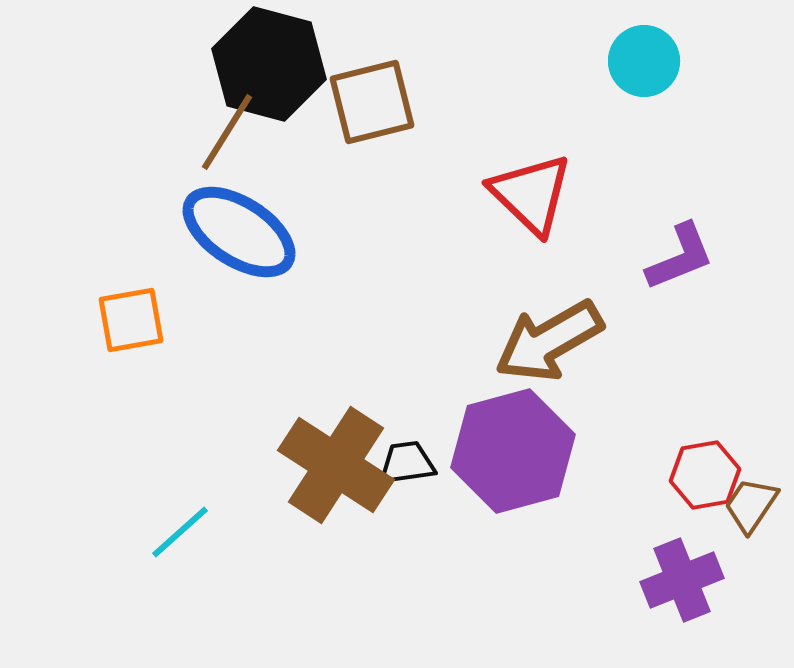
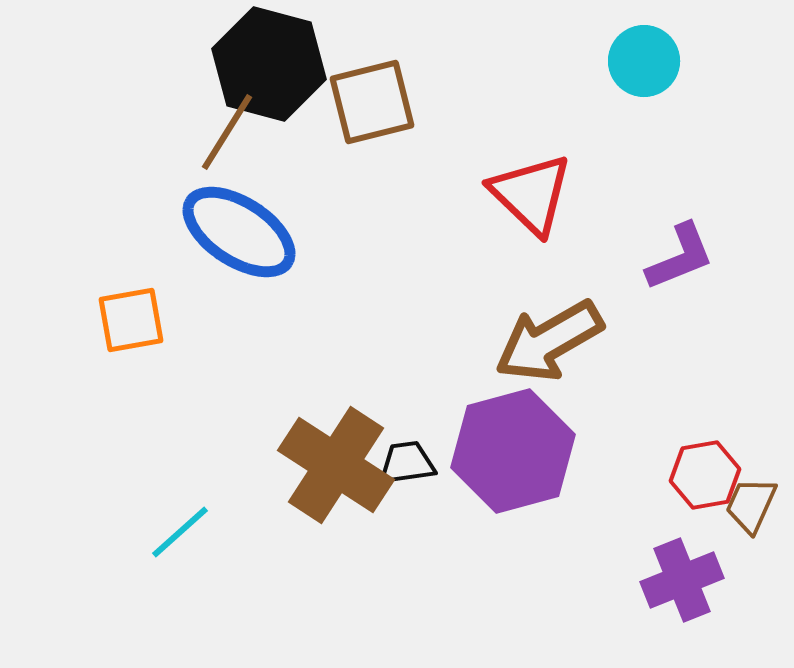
brown trapezoid: rotated 10 degrees counterclockwise
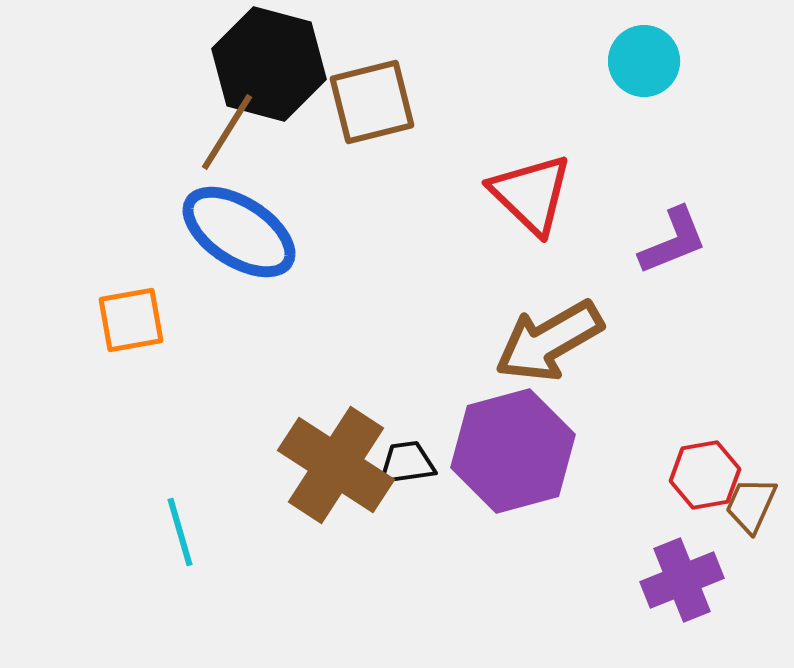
purple L-shape: moved 7 px left, 16 px up
cyan line: rotated 64 degrees counterclockwise
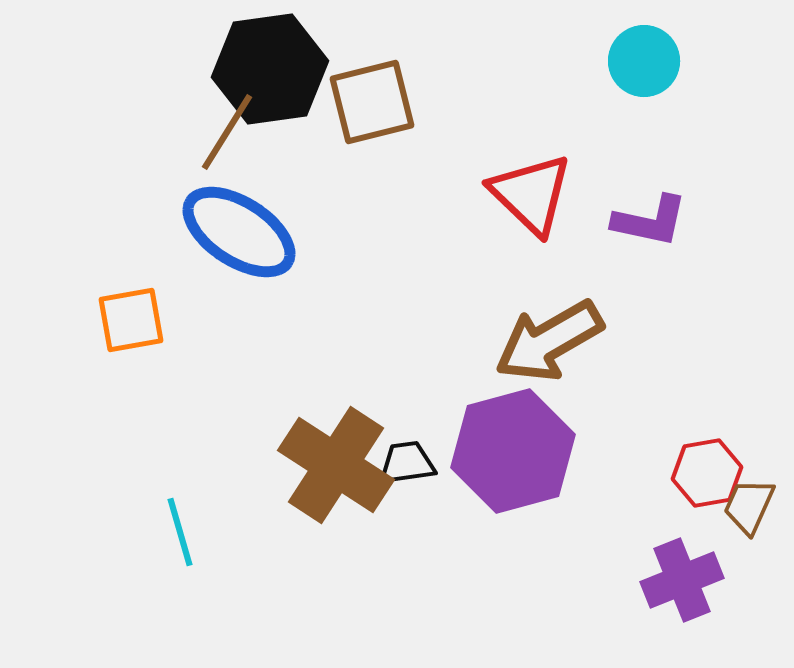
black hexagon: moved 1 px right, 5 px down; rotated 23 degrees counterclockwise
purple L-shape: moved 23 px left, 20 px up; rotated 34 degrees clockwise
red hexagon: moved 2 px right, 2 px up
brown trapezoid: moved 2 px left, 1 px down
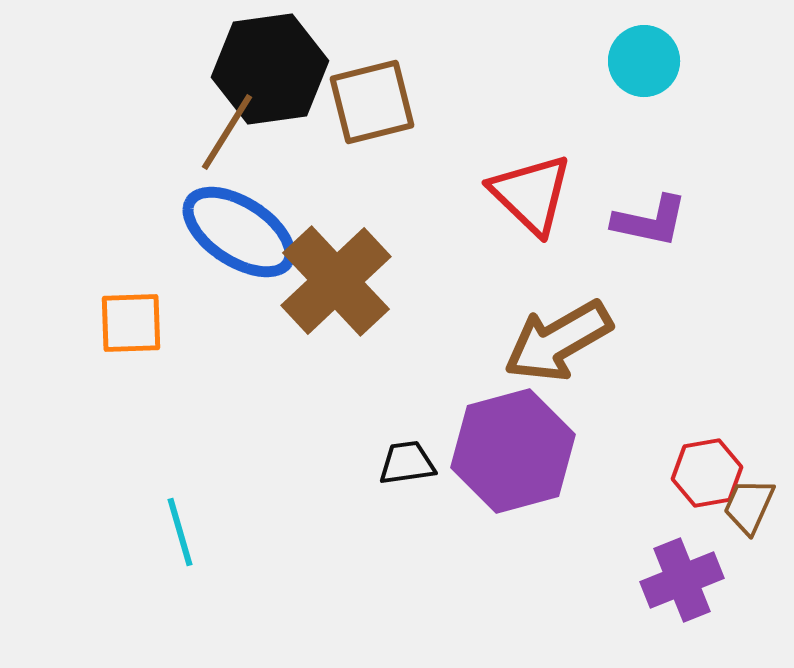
orange square: moved 3 px down; rotated 8 degrees clockwise
brown arrow: moved 9 px right
brown cross: moved 184 px up; rotated 14 degrees clockwise
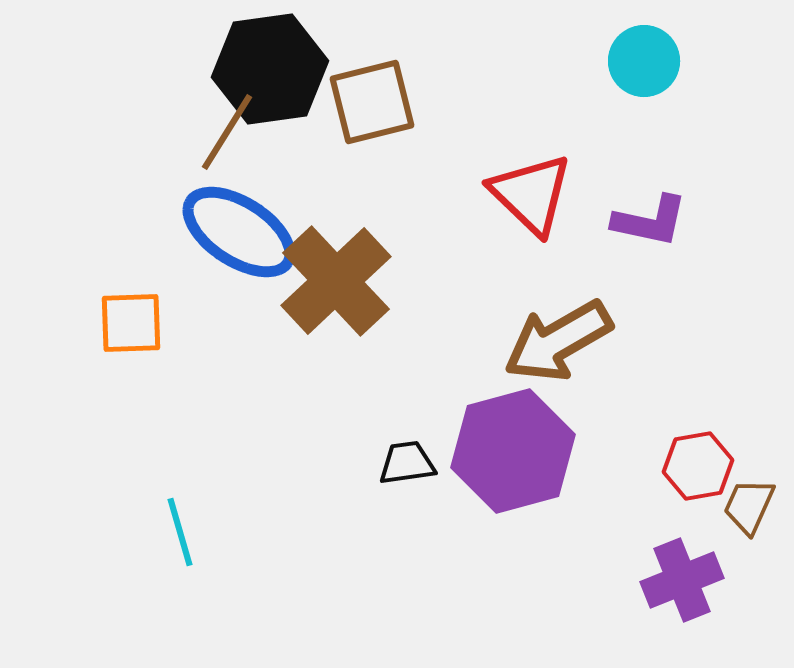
red hexagon: moved 9 px left, 7 px up
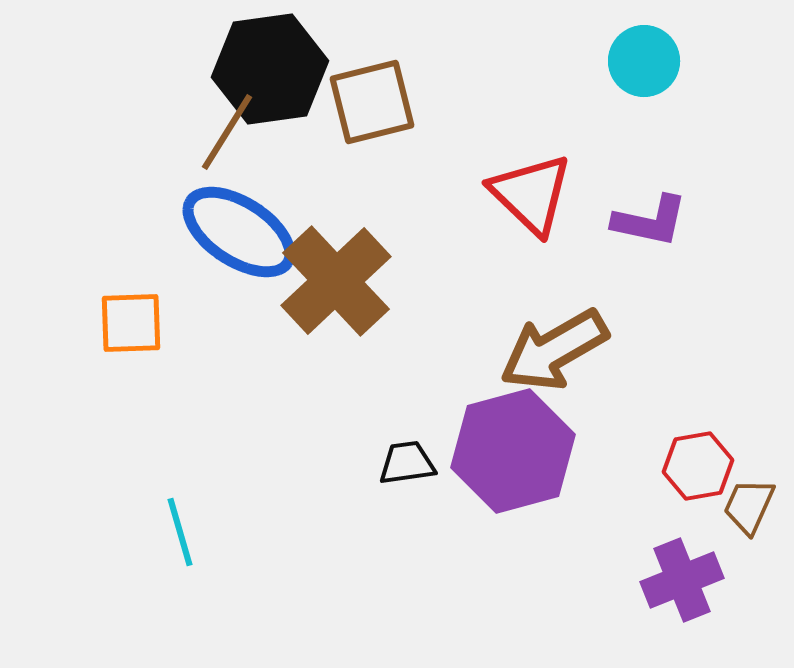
brown arrow: moved 4 px left, 9 px down
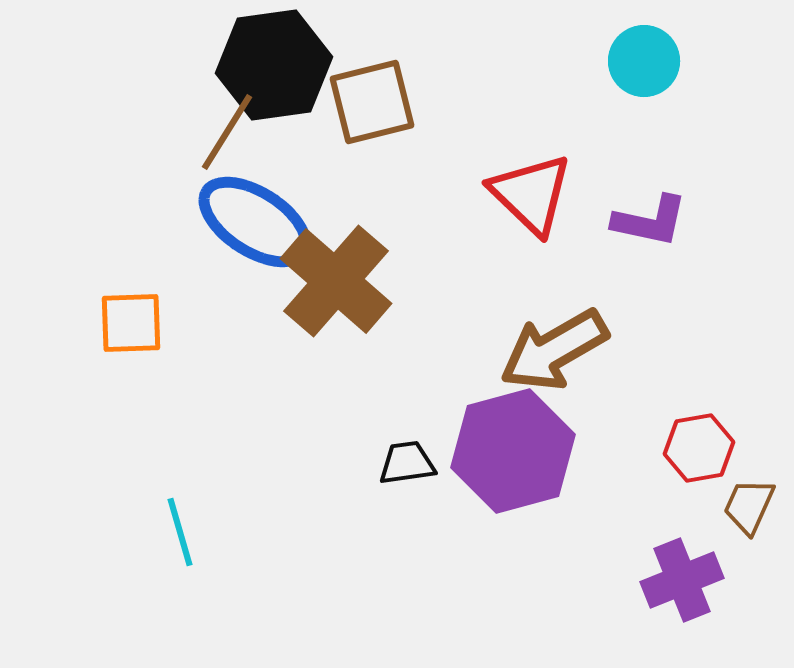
black hexagon: moved 4 px right, 4 px up
blue ellipse: moved 16 px right, 10 px up
brown cross: rotated 6 degrees counterclockwise
red hexagon: moved 1 px right, 18 px up
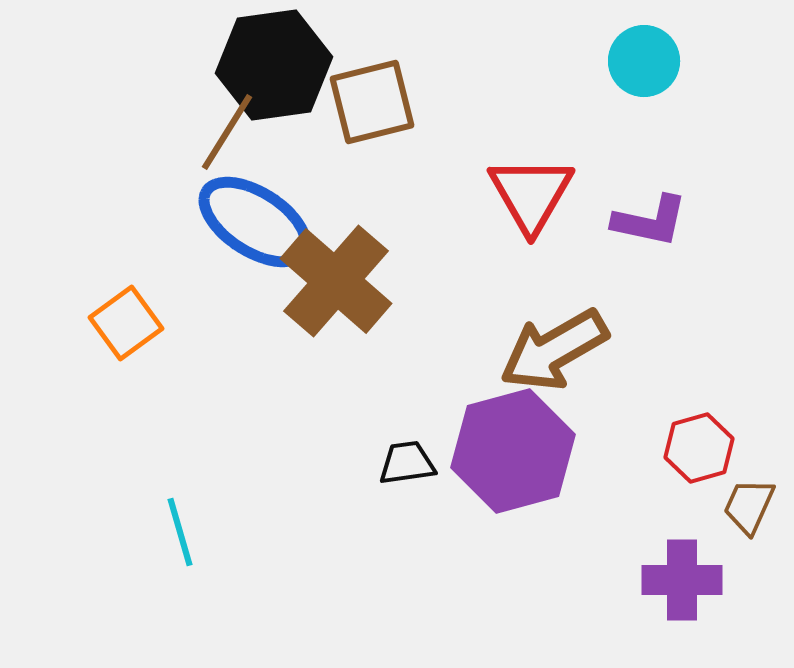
red triangle: rotated 16 degrees clockwise
orange square: moved 5 px left; rotated 34 degrees counterclockwise
red hexagon: rotated 6 degrees counterclockwise
purple cross: rotated 22 degrees clockwise
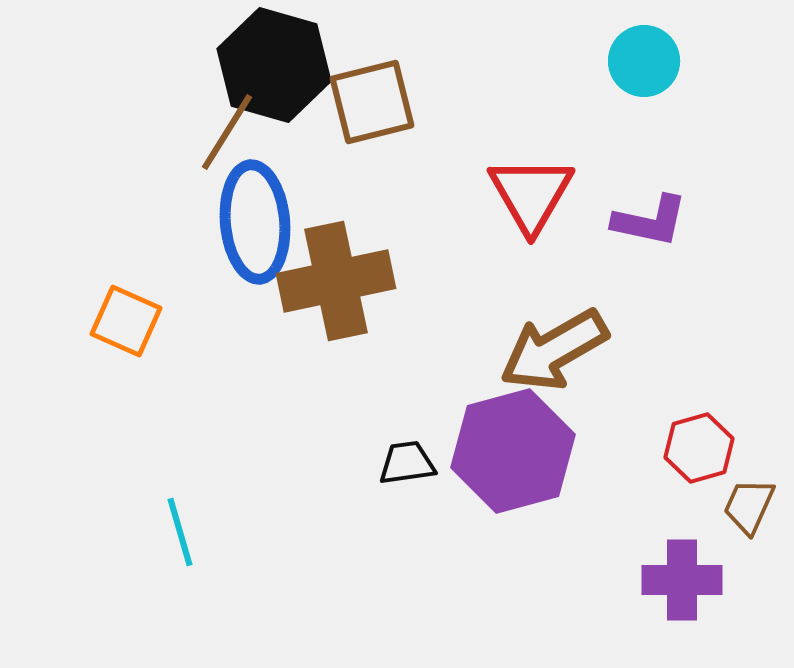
black hexagon: rotated 24 degrees clockwise
blue ellipse: rotated 52 degrees clockwise
brown cross: rotated 37 degrees clockwise
orange square: moved 2 px up; rotated 30 degrees counterclockwise
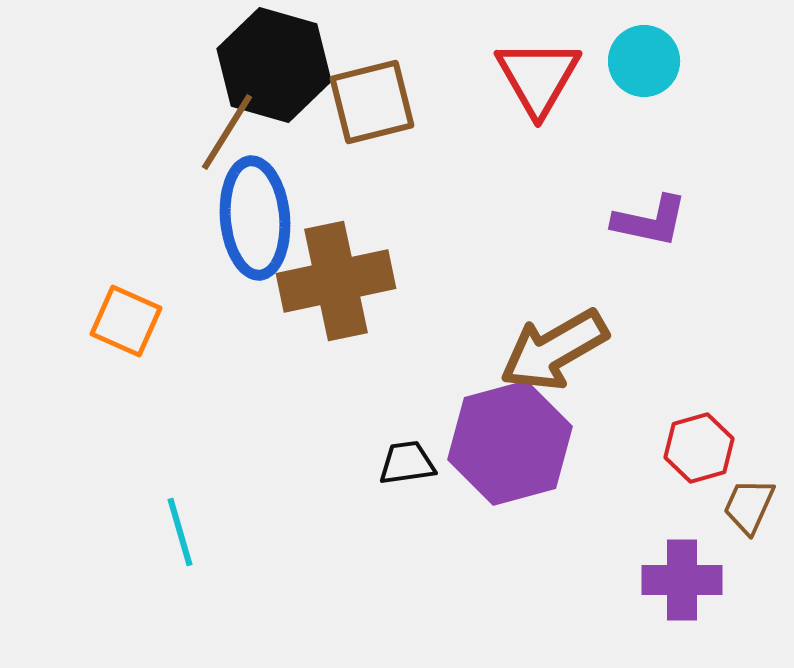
red triangle: moved 7 px right, 117 px up
blue ellipse: moved 4 px up
purple hexagon: moved 3 px left, 8 px up
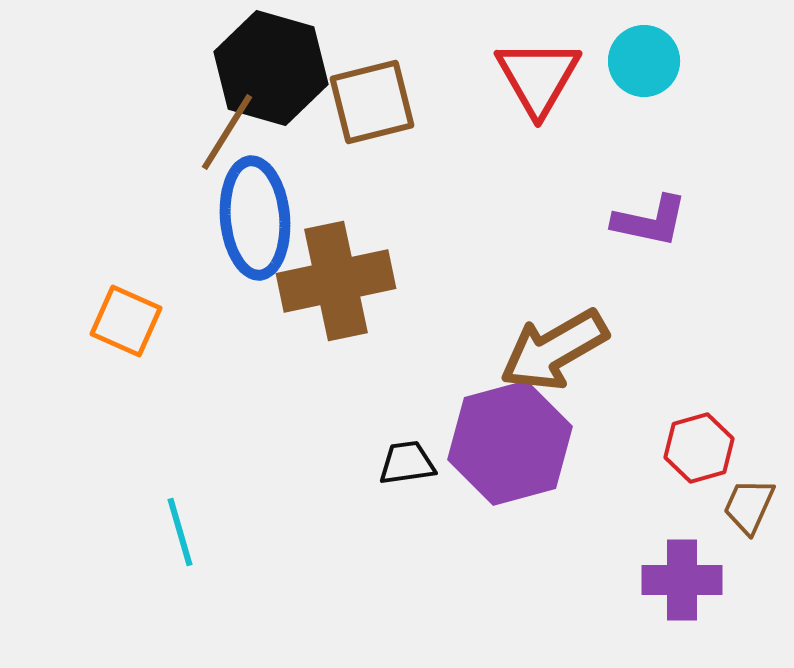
black hexagon: moved 3 px left, 3 px down
